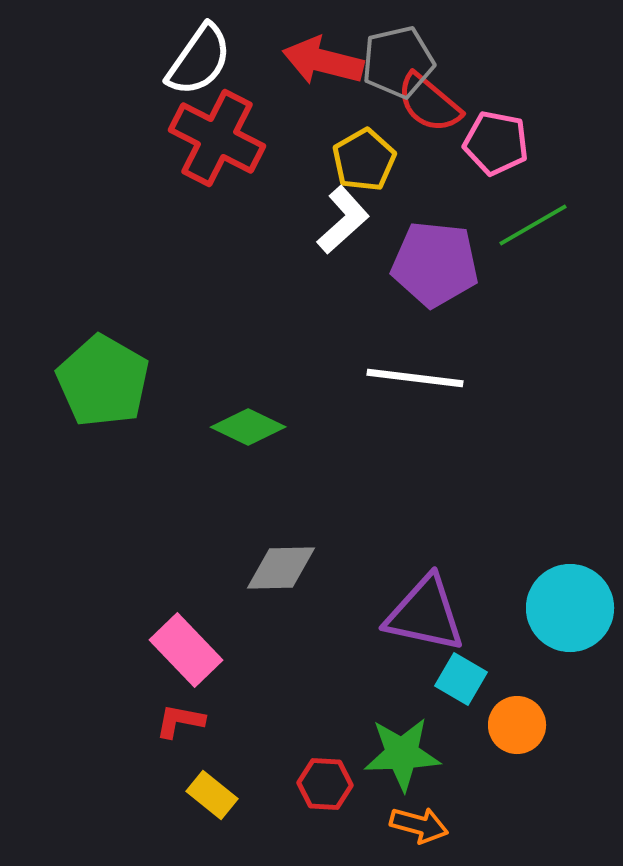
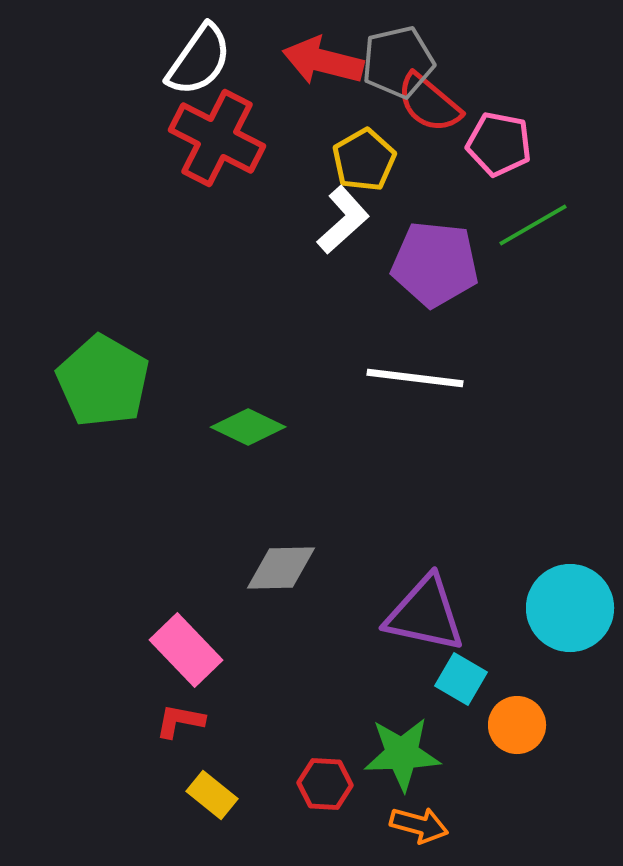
pink pentagon: moved 3 px right, 1 px down
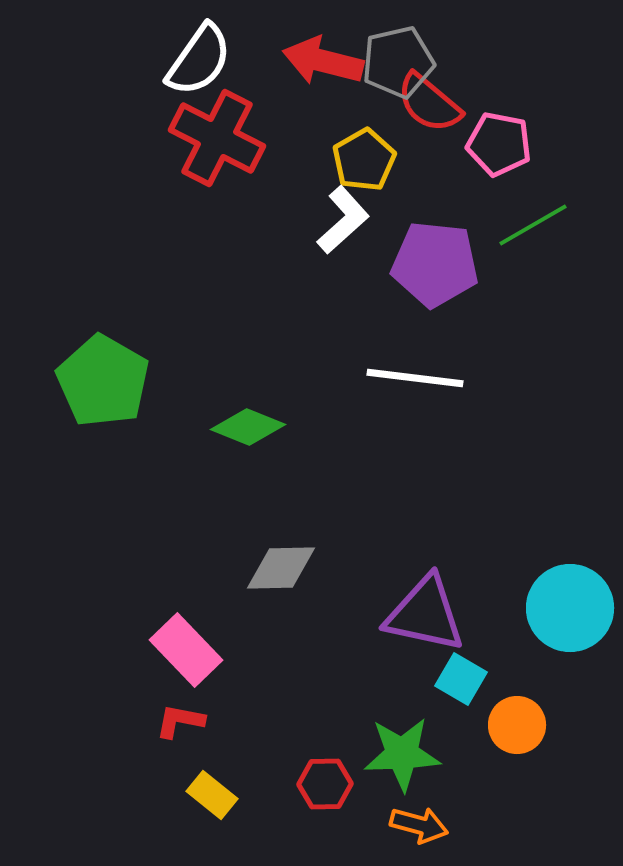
green diamond: rotated 4 degrees counterclockwise
red hexagon: rotated 4 degrees counterclockwise
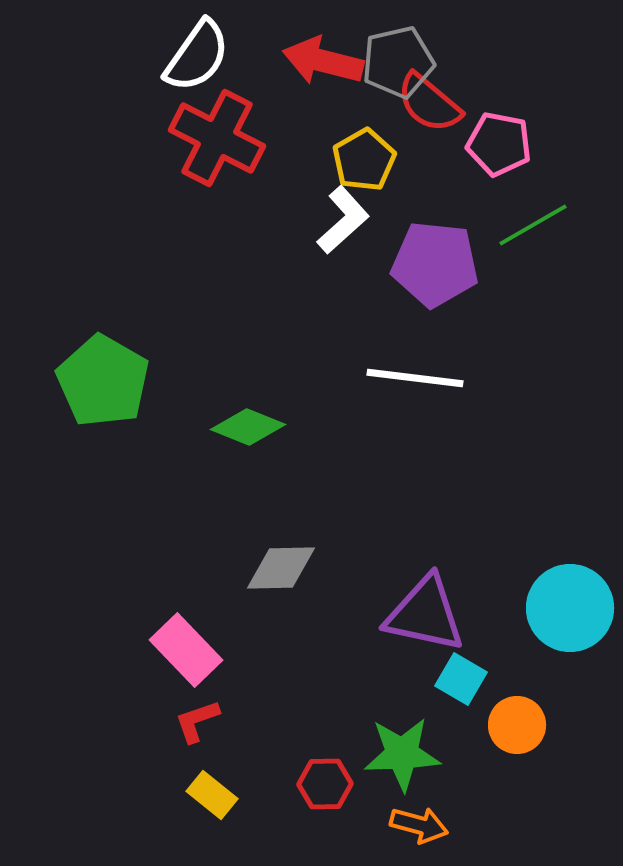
white semicircle: moved 2 px left, 4 px up
red L-shape: moved 17 px right; rotated 30 degrees counterclockwise
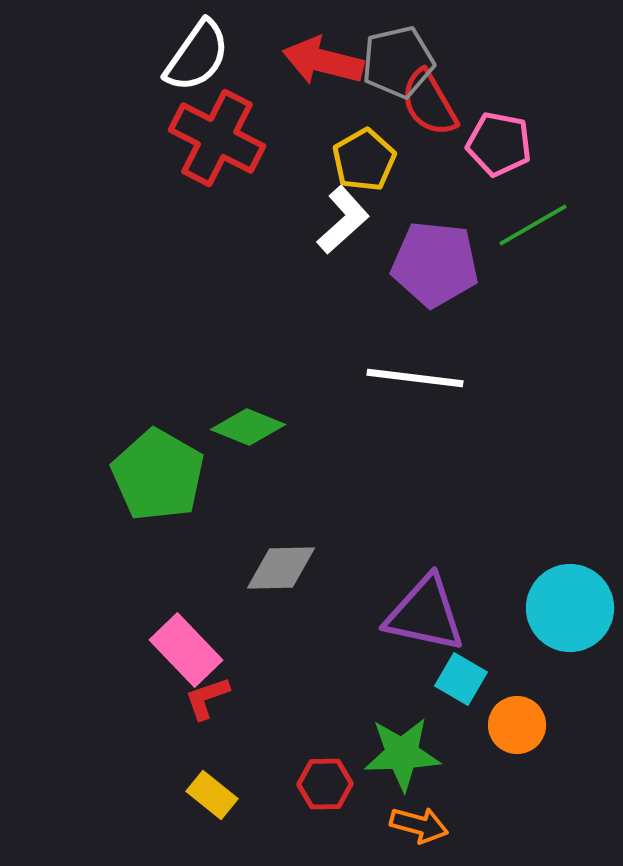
red semicircle: rotated 20 degrees clockwise
green pentagon: moved 55 px right, 94 px down
red L-shape: moved 10 px right, 23 px up
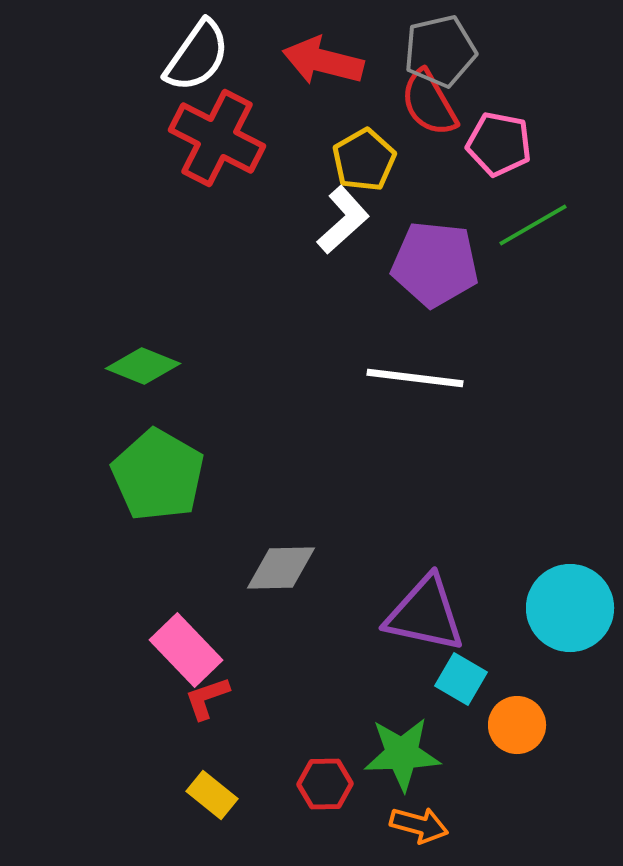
gray pentagon: moved 42 px right, 11 px up
green diamond: moved 105 px left, 61 px up
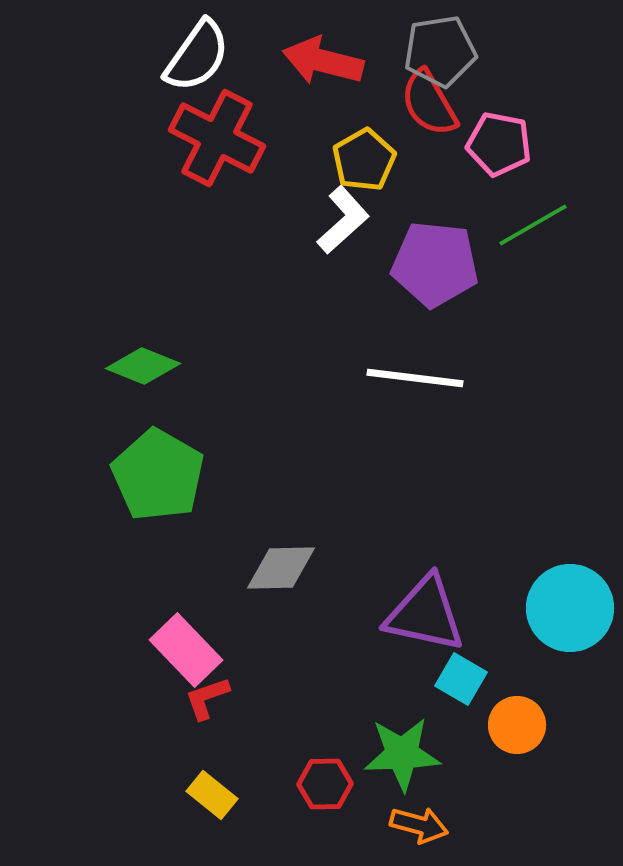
gray pentagon: rotated 4 degrees clockwise
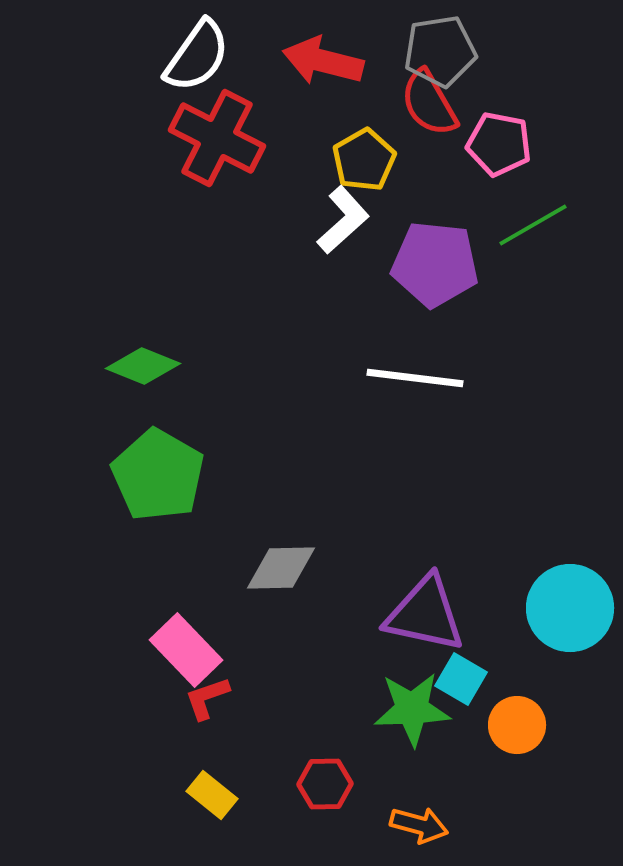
green star: moved 10 px right, 45 px up
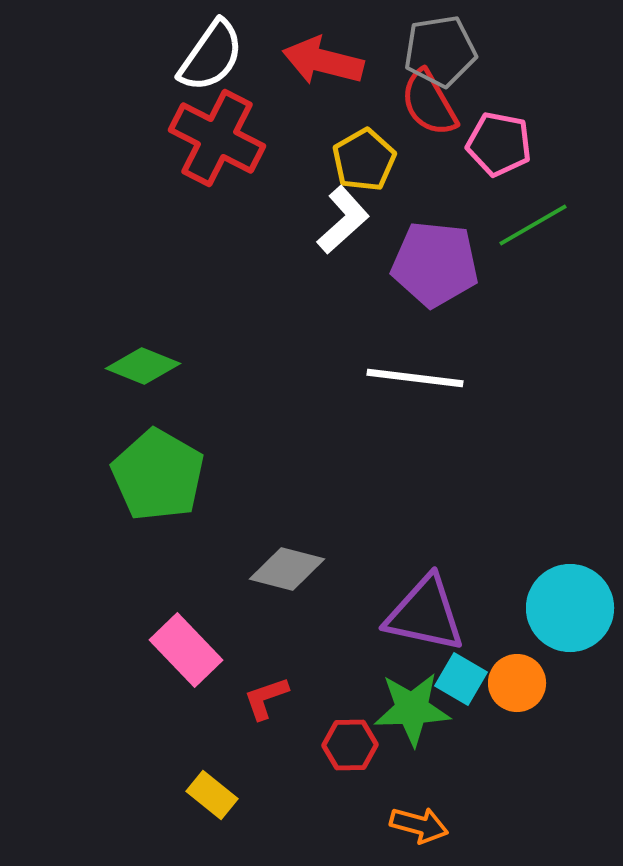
white semicircle: moved 14 px right
gray diamond: moved 6 px right, 1 px down; rotated 16 degrees clockwise
red L-shape: moved 59 px right
orange circle: moved 42 px up
red hexagon: moved 25 px right, 39 px up
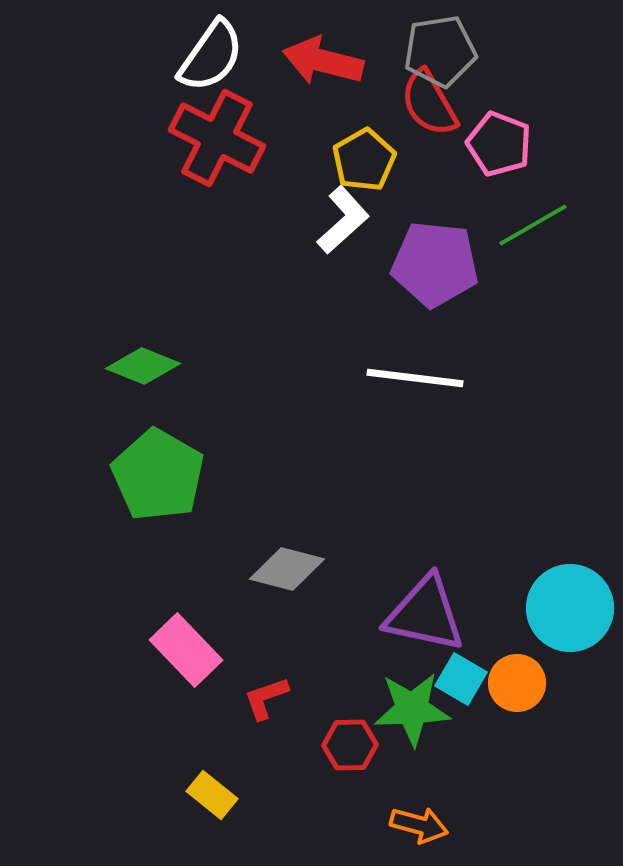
pink pentagon: rotated 10 degrees clockwise
